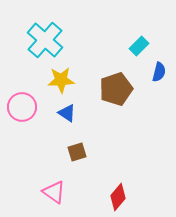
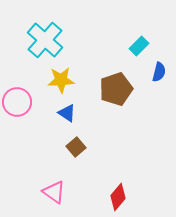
pink circle: moved 5 px left, 5 px up
brown square: moved 1 px left, 5 px up; rotated 24 degrees counterclockwise
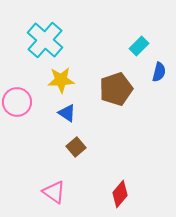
red diamond: moved 2 px right, 3 px up
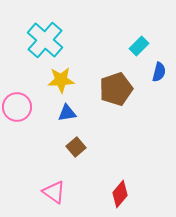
pink circle: moved 5 px down
blue triangle: rotated 42 degrees counterclockwise
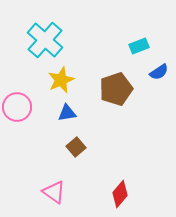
cyan rectangle: rotated 24 degrees clockwise
blue semicircle: rotated 42 degrees clockwise
yellow star: rotated 20 degrees counterclockwise
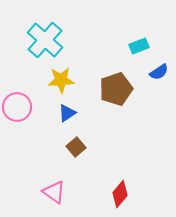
yellow star: rotated 20 degrees clockwise
blue triangle: rotated 24 degrees counterclockwise
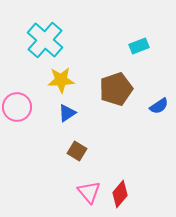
blue semicircle: moved 34 px down
brown square: moved 1 px right, 4 px down; rotated 18 degrees counterclockwise
pink triangle: moved 35 px right; rotated 15 degrees clockwise
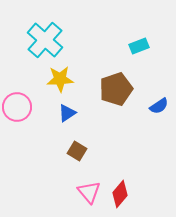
yellow star: moved 1 px left, 1 px up
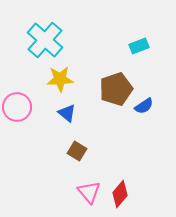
blue semicircle: moved 15 px left
blue triangle: rotated 48 degrees counterclockwise
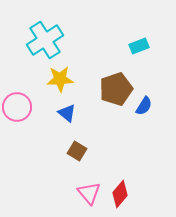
cyan cross: rotated 15 degrees clockwise
blue semicircle: rotated 24 degrees counterclockwise
pink triangle: moved 1 px down
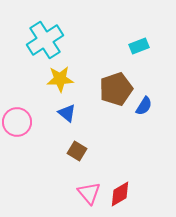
pink circle: moved 15 px down
red diamond: rotated 20 degrees clockwise
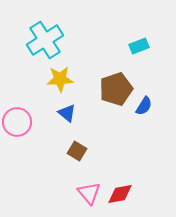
red diamond: rotated 20 degrees clockwise
